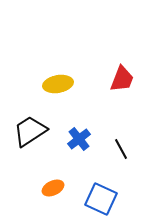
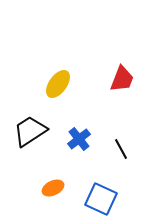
yellow ellipse: rotated 44 degrees counterclockwise
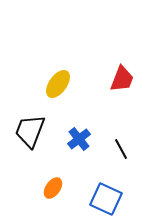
black trapezoid: rotated 36 degrees counterclockwise
orange ellipse: rotated 30 degrees counterclockwise
blue square: moved 5 px right
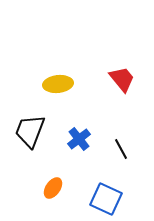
red trapezoid: rotated 60 degrees counterclockwise
yellow ellipse: rotated 48 degrees clockwise
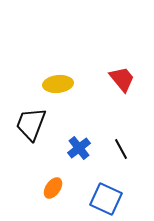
black trapezoid: moved 1 px right, 7 px up
blue cross: moved 9 px down
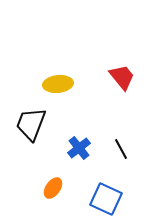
red trapezoid: moved 2 px up
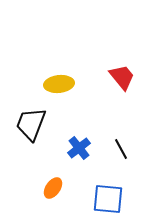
yellow ellipse: moved 1 px right
blue square: moved 2 px right; rotated 20 degrees counterclockwise
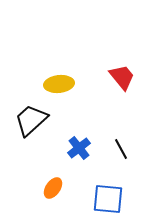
black trapezoid: moved 4 px up; rotated 27 degrees clockwise
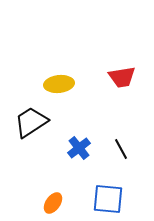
red trapezoid: rotated 120 degrees clockwise
black trapezoid: moved 2 px down; rotated 9 degrees clockwise
orange ellipse: moved 15 px down
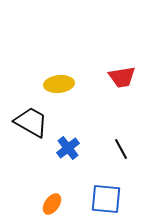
black trapezoid: rotated 63 degrees clockwise
blue cross: moved 11 px left
blue square: moved 2 px left
orange ellipse: moved 1 px left, 1 px down
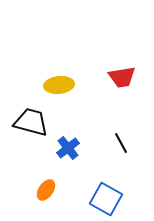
yellow ellipse: moved 1 px down
black trapezoid: rotated 15 degrees counterclockwise
black line: moved 6 px up
blue square: rotated 24 degrees clockwise
orange ellipse: moved 6 px left, 14 px up
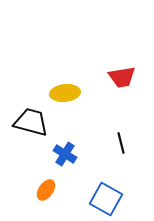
yellow ellipse: moved 6 px right, 8 px down
black line: rotated 15 degrees clockwise
blue cross: moved 3 px left, 6 px down; rotated 20 degrees counterclockwise
